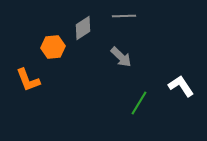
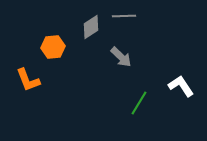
gray diamond: moved 8 px right, 1 px up
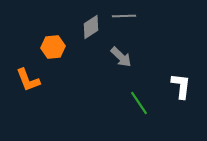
white L-shape: rotated 40 degrees clockwise
green line: rotated 65 degrees counterclockwise
